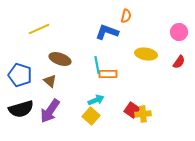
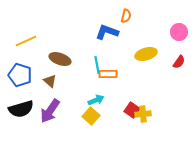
yellow line: moved 13 px left, 12 px down
yellow ellipse: rotated 25 degrees counterclockwise
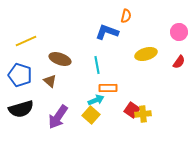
orange rectangle: moved 14 px down
purple arrow: moved 8 px right, 6 px down
yellow square: moved 1 px up
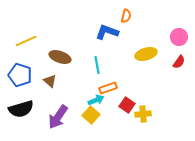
pink circle: moved 5 px down
brown ellipse: moved 2 px up
orange rectangle: rotated 18 degrees counterclockwise
red square: moved 5 px left, 5 px up
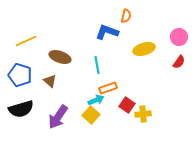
yellow ellipse: moved 2 px left, 5 px up
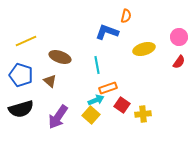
blue pentagon: moved 1 px right
red square: moved 5 px left
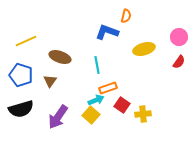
brown triangle: rotated 24 degrees clockwise
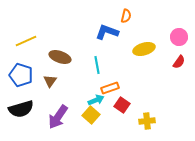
orange rectangle: moved 2 px right
yellow cross: moved 4 px right, 7 px down
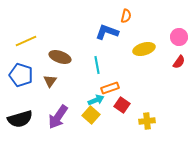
black semicircle: moved 1 px left, 10 px down
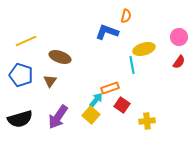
cyan line: moved 35 px right
cyan arrow: rotated 28 degrees counterclockwise
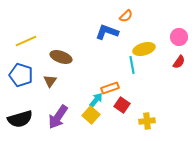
orange semicircle: rotated 32 degrees clockwise
brown ellipse: moved 1 px right
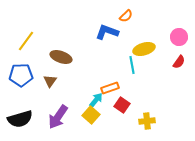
yellow line: rotated 30 degrees counterclockwise
blue pentagon: rotated 20 degrees counterclockwise
